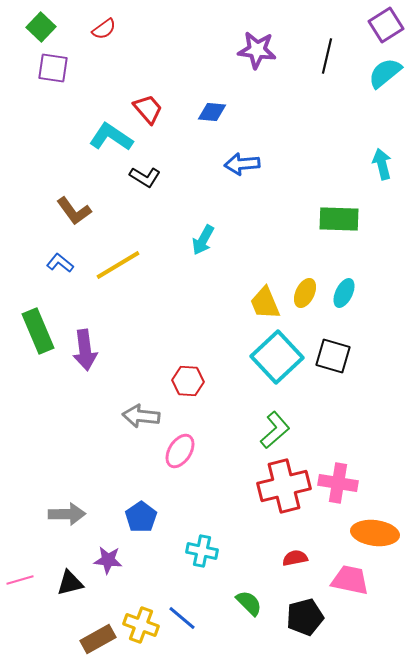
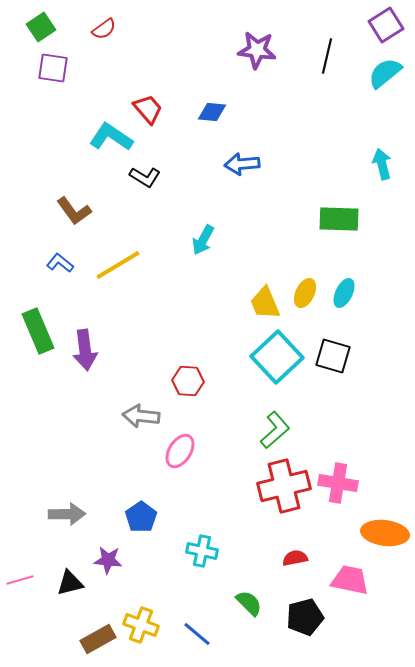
green square at (41, 27): rotated 12 degrees clockwise
orange ellipse at (375, 533): moved 10 px right
blue line at (182, 618): moved 15 px right, 16 px down
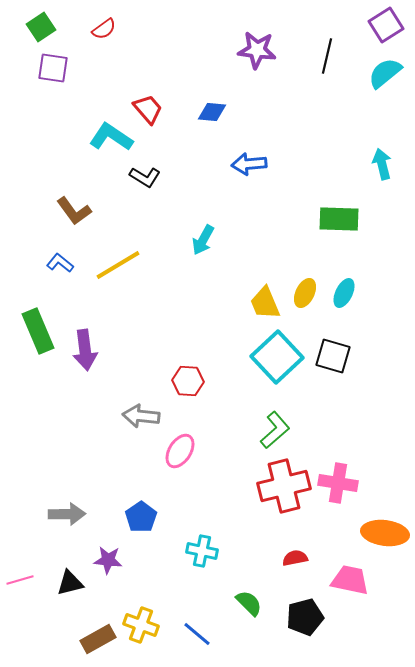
blue arrow at (242, 164): moved 7 px right
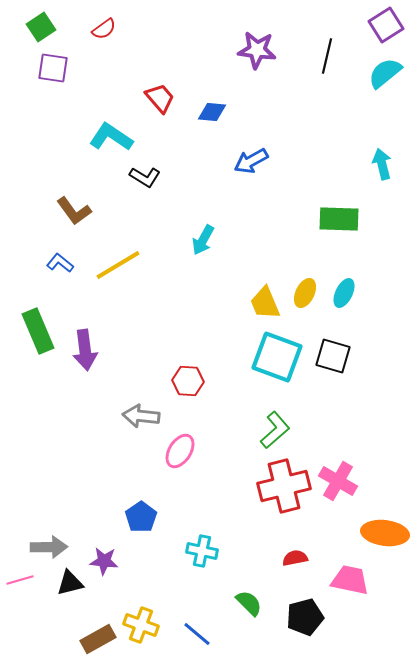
red trapezoid at (148, 109): moved 12 px right, 11 px up
blue arrow at (249, 164): moved 2 px right, 3 px up; rotated 24 degrees counterclockwise
cyan square at (277, 357): rotated 27 degrees counterclockwise
pink cross at (338, 483): moved 2 px up; rotated 21 degrees clockwise
gray arrow at (67, 514): moved 18 px left, 33 px down
purple star at (108, 560): moved 4 px left, 1 px down
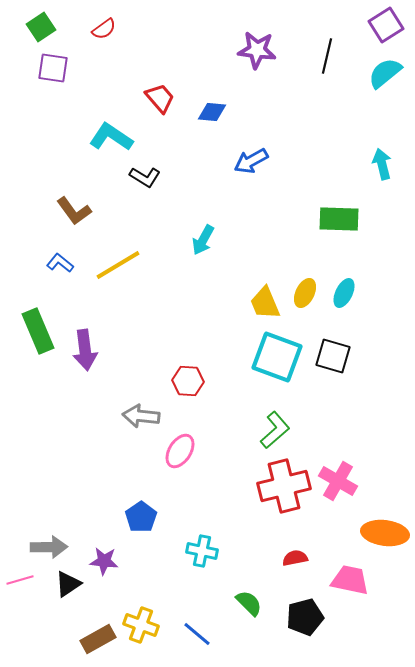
black triangle at (70, 583): moved 2 px left, 1 px down; rotated 20 degrees counterclockwise
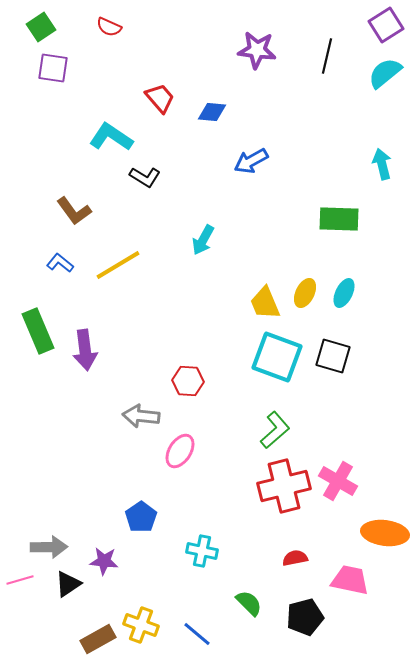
red semicircle at (104, 29): moved 5 px right, 2 px up; rotated 60 degrees clockwise
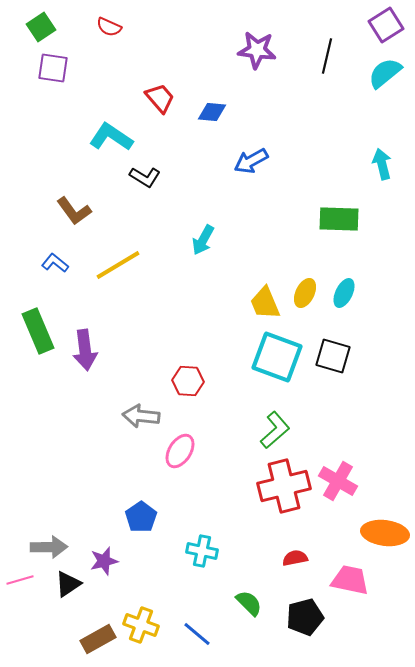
blue L-shape at (60, 263): moved 5 px left
purple star at (104, 561): rotated 20 degrees counterclockwise
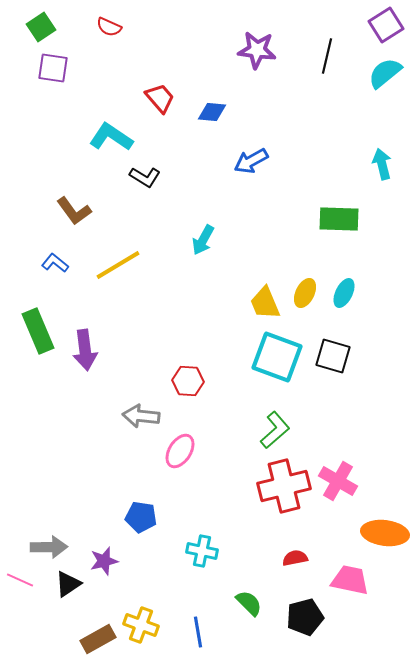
blue pentagon at (141, 517): rotated 28 degrees counterclockwise
pink line at (20, 580): rotated 40 degrees clockwise
blue line at (197, 634): moved 1 px right, 2 px up; rotated 40 degrees clockwise
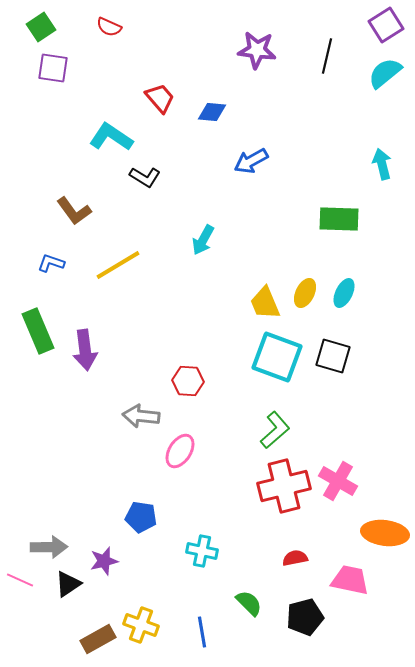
blue L-shape at (55, 263): moved 4 px left; rotated 20 degrees counterclockwise
blue line at (198, 632): moved 4 px right
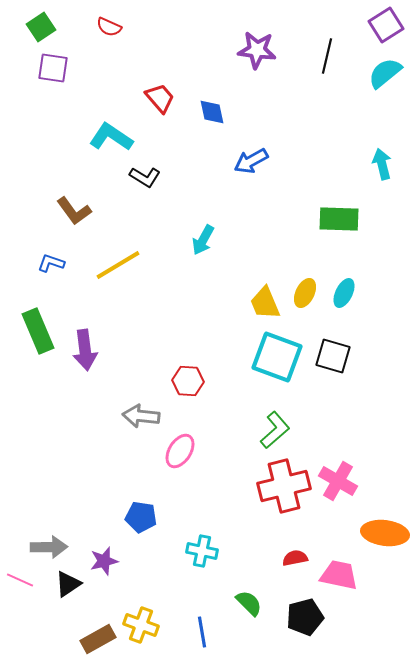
blue diamond at (212, 112): rotated 72 degrees clockwise
pink trapezoid at (350, 580): moved 11 px left, 5 px up
